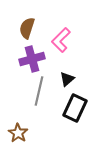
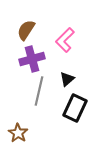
brown semicircle: moved 1 px left, 2 px down; rotated 15 degrees clockwise
pink L-shape: moved 4 px right
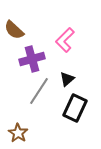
brown semicircle: moved 12 px left; rotated 80 degrees counterclockwise
gray line: rotated 20 degrees clockwise
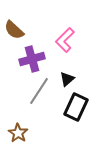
black rectangle: moved 1 px right, 1 px up
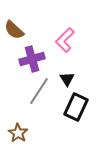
black triangle: rotated 21 degrees counterclockwise
